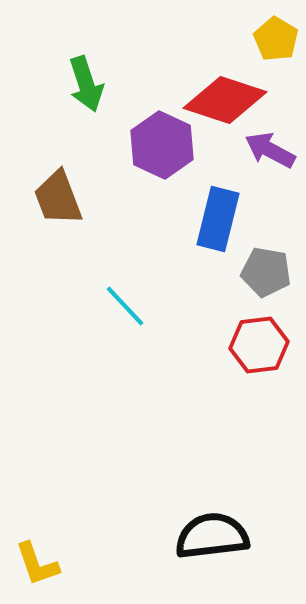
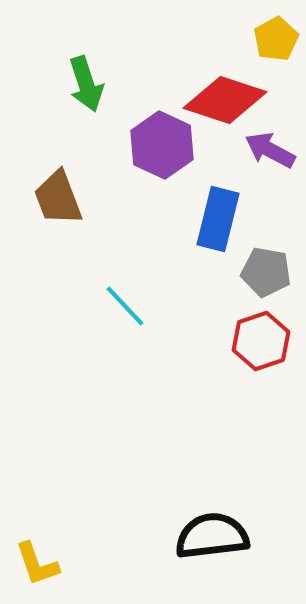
yellow pentagon: rotated 12 degrees clockwise
red hexagon: moved 2 px right, 4 px up; rotated 12 degrees counterclockwise
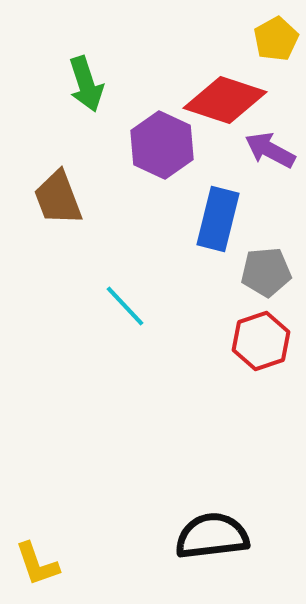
gray pentagon: rotated 15 degrees counterclockwise
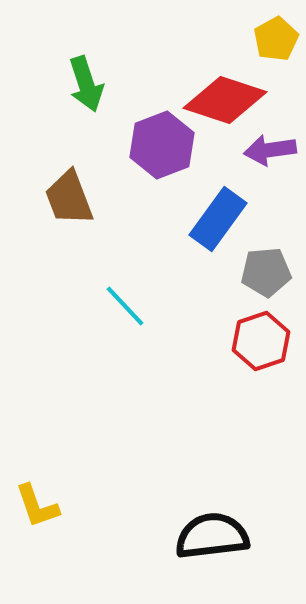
purple hexagon: rotated 14 degrees clockwise
purple arrow: rotated 36 degrees counterclockwise
brown trapezoid: moved 11 px right
blue rectangle: rotated 22 degrees clockwise
yellow L-shape: moved 58 px up
